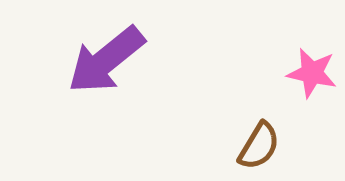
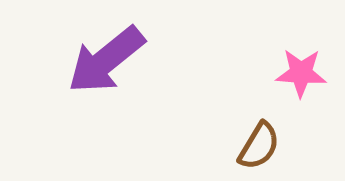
pink star: moved 11 px left; rotated 9 degrees counterclockwise
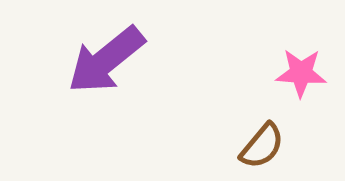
brown semicircle: moved 3 px right; rotated 9 degrees clockwise
